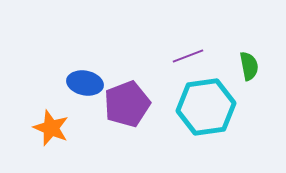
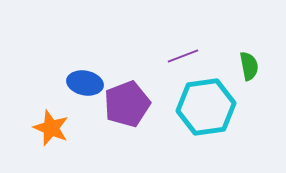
purple line: moved 5 px left
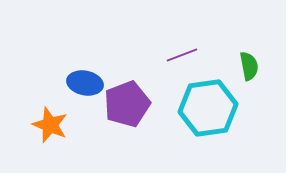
purple line: moved 1 px left, 1 px up
cyan hexagon: moved 2 px right, 1 px down
orange star: moved 1 px left, 3 px up
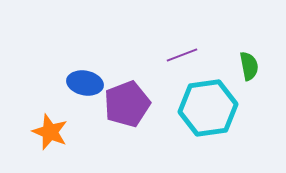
orange star: moved 7 px down
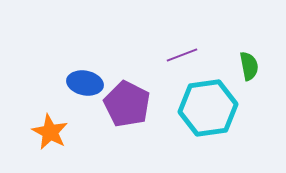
purple pentagon: rotated 24 degrees counterclockwise
orange star: rotated 6 degrees clockwise
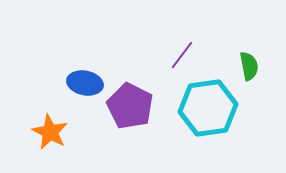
purple line: rotated 32 degrees counterclockwise
purple pentagon: moved 3 px right, 2 px down
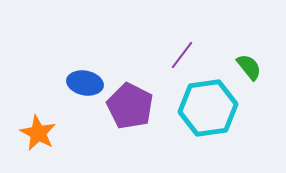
green semicircle: moved 1 px down; rotated 28 degrees counterclockwise
orange star: moved 12 px left, 1 px down
